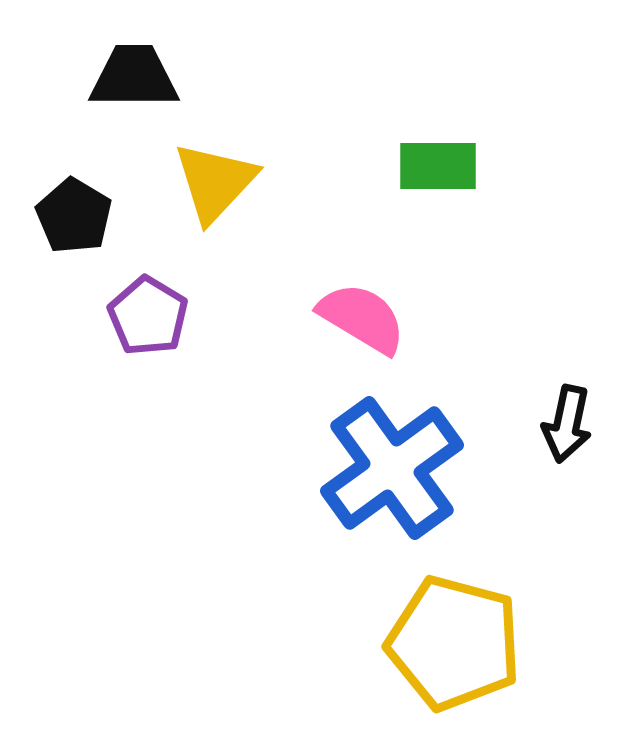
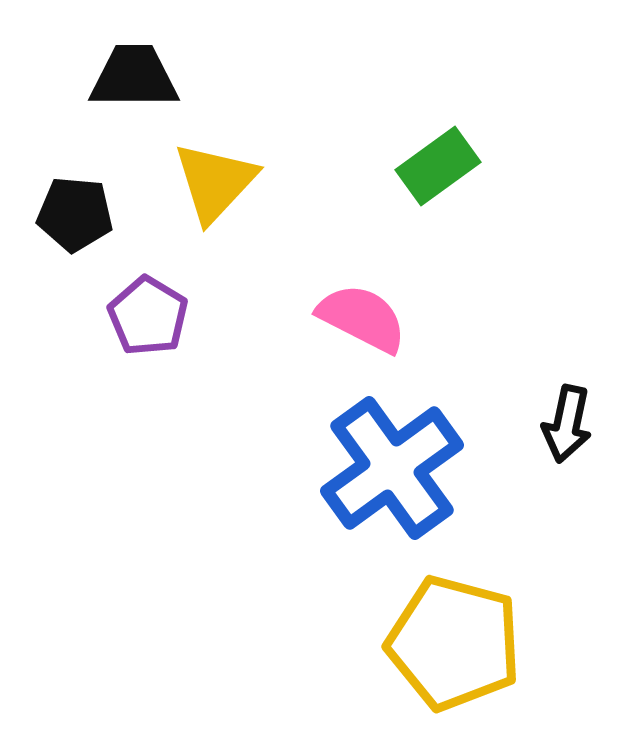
green rectangle: rotated 36 degrees counterclockwise
black pentagon: moved 1 px right, 2 px up; rotated 26 degrees counterclockwise
pink semicircle: rotated 4 degrees counterclockwise
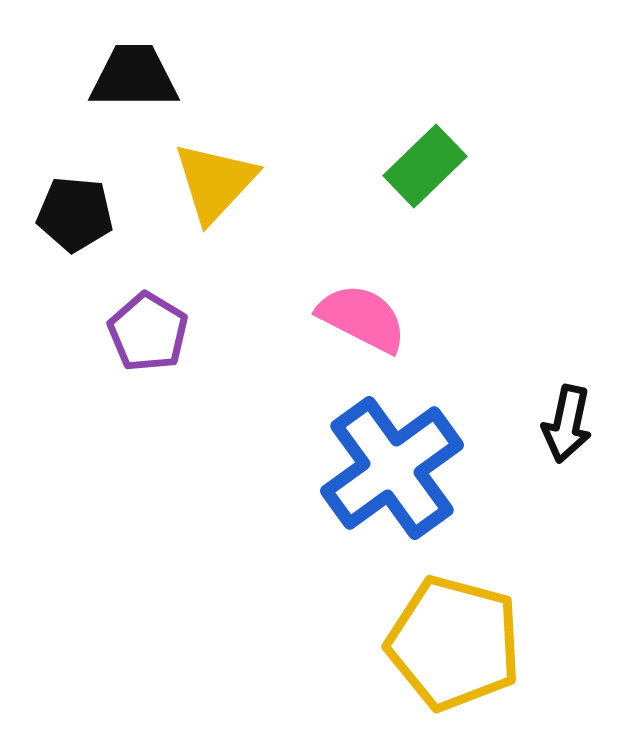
green rectangle: moved 13 px left; rotated 8 degrees counterclockwise
purple pentagon: moved 16 px down
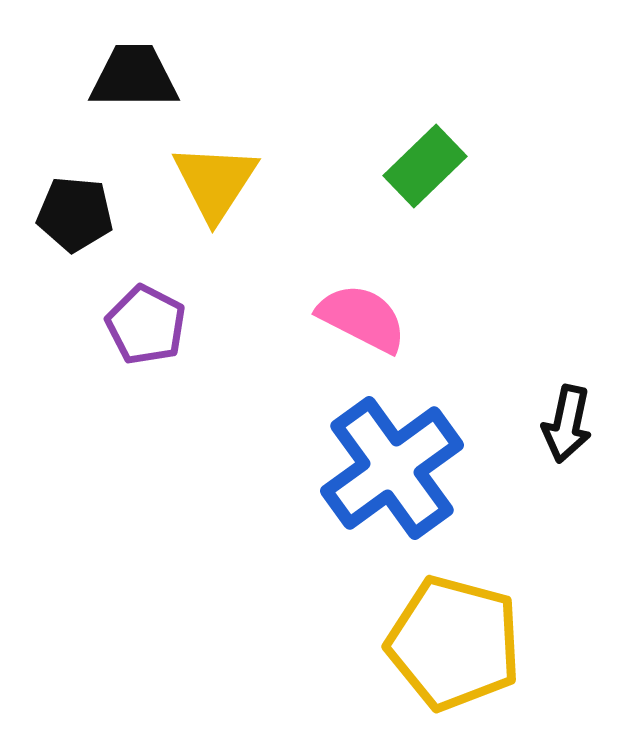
yellow triangle: rotated 10 degrees counterclockwise
purple pentagon: moved 2 px left, 7 px up; rotated 4 degrees counterclockwise
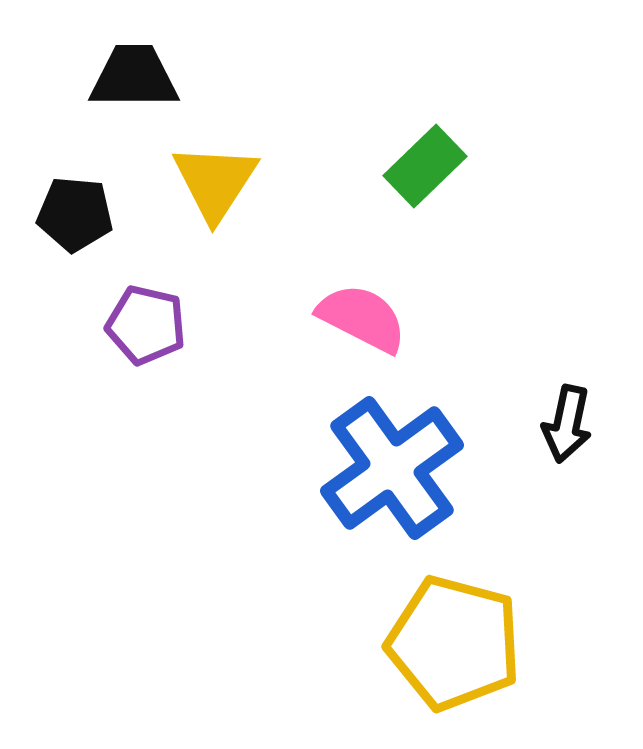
purple pentagon: rotated 14 degrees counterclockwise
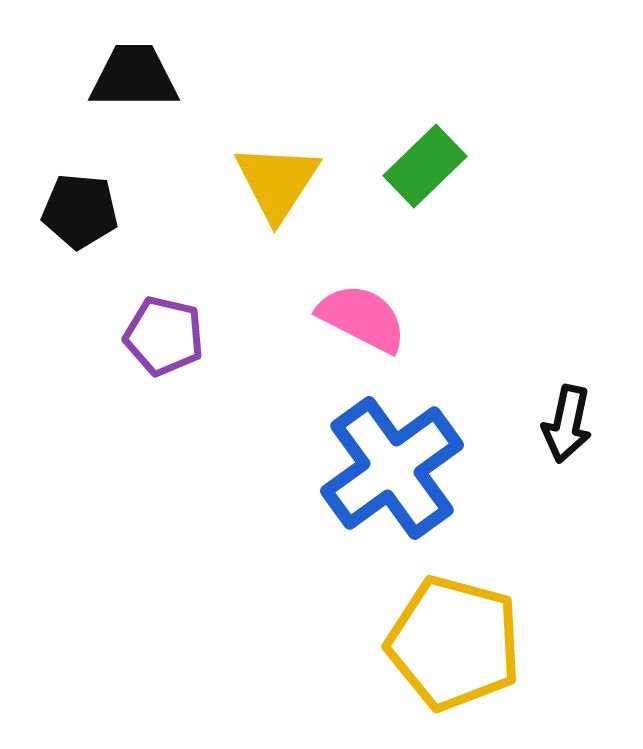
yellow triangle: moved 62 px right
black pentagon: moved 5 px right, 3 px up
purple pentagon: moved 18 px right, 11 px down
